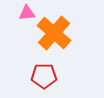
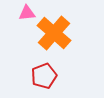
red pentagon: rotated 20 degrees counterclockwise
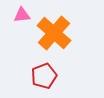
pink triangle: moved 5 px left, 2 px down
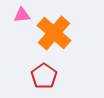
red pentagon: rotated 15 degrees counterclockwise
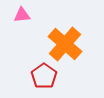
orange cross: moved 11 px right, 11 px down
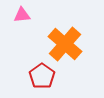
red pentagon: moved 2 px left
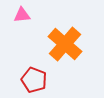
red pentagon: moved 8 px left, 4 px down; rotated 15 degrees counterclockwise
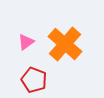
pink triangle: moved 4 px right, 27 px down; rotated 30 degrees counterclockwise
